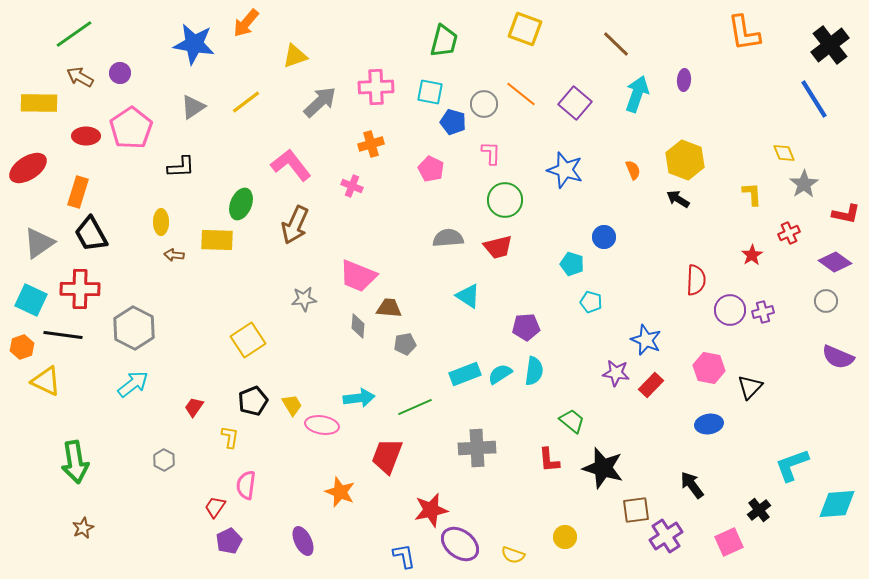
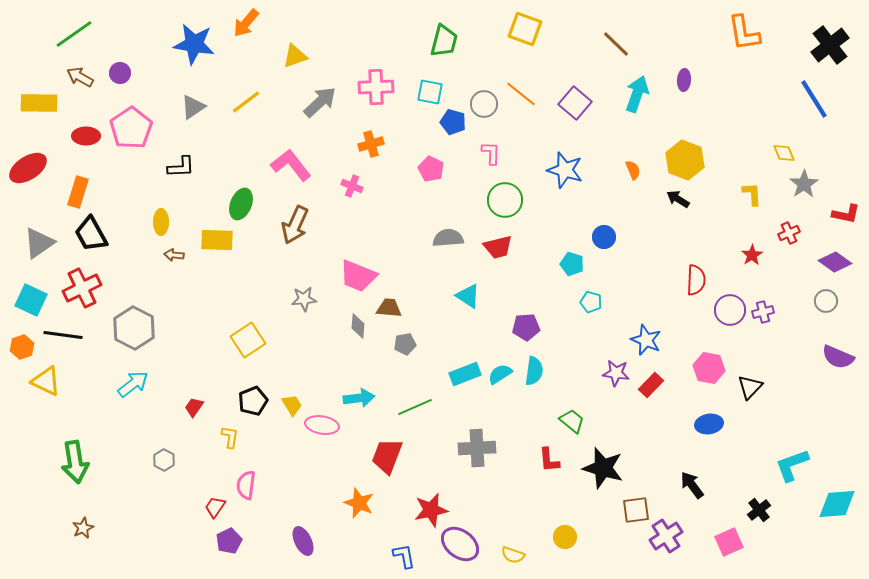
red cross at (80, 289): moved 2 px right, 1 px up; rotated 27 degrees counterclockwise
orange star at (340, 492): moved 19 px right, 11 px down
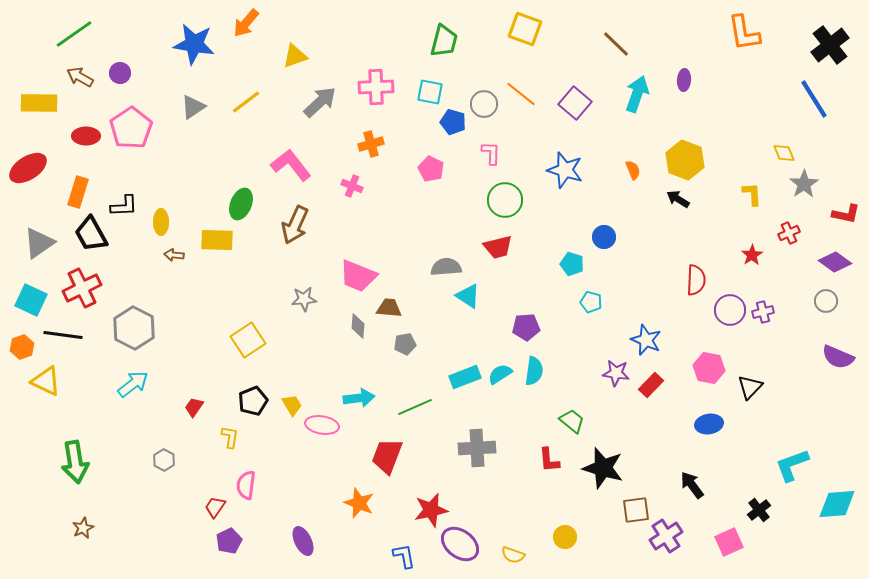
black L-shape at (181, 167): moved 57 px left, 39 px down
gray semicircle at (448, 238): moved 2 px left, 29 px down
cyan rectangle at (465, 374): moved 3 px down
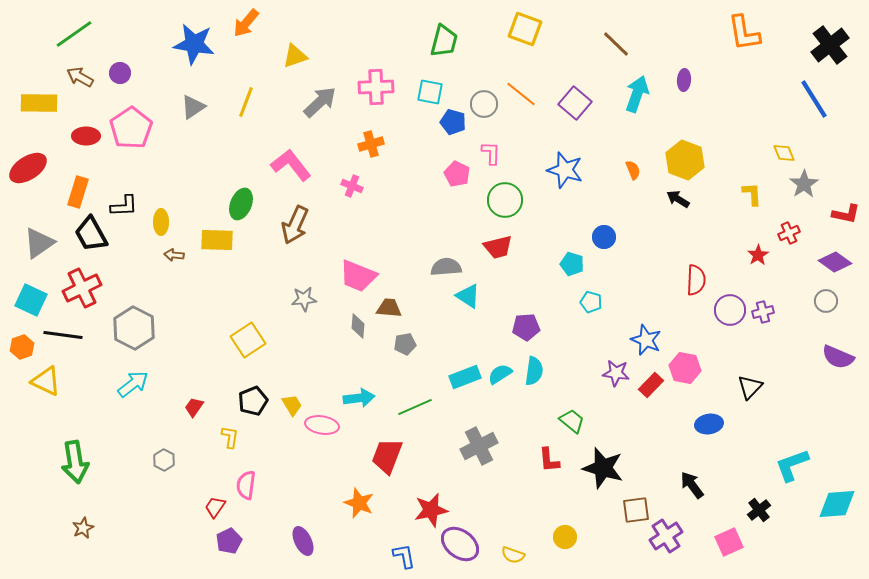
yellow line at (246, 102): rotated 32 degrees counterclockwise
pink pentagon at (431, 169): moved 26 px right, 5 px down
red star at (752, 255): moved 6 px right
pink hexagon at (709, 368): moved 24 px left
gray cross at (477, 448): moved 2 px right, 2 px up; rotated 24 degrees counterclockwise
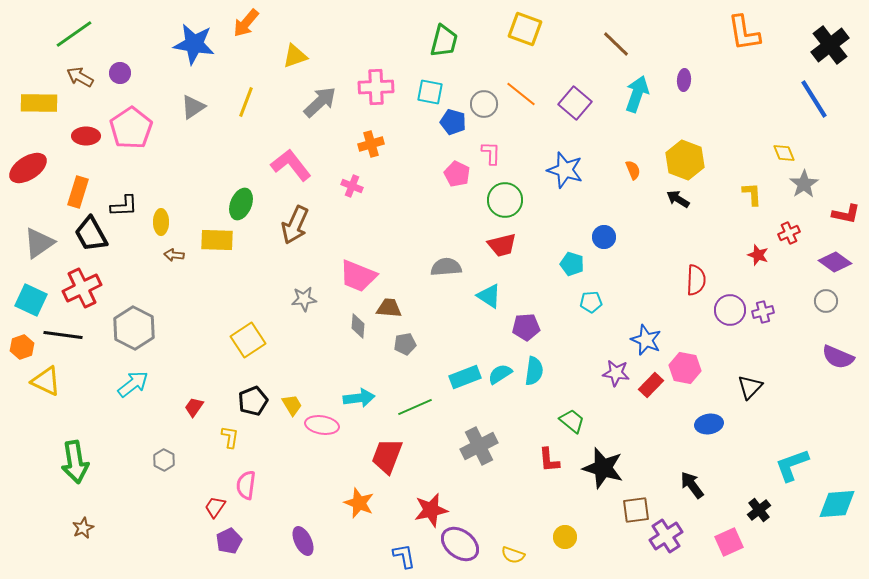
red trapezoid at (498, 247): moved 4 px right, 2 px up
red star at (758, 255): rotated 20 degrees counterclockwise
cyan triangle at (468, 296): moved 21 px right
cyan pentagon at (591, 302): rotated 20 degrees counterclockwise
